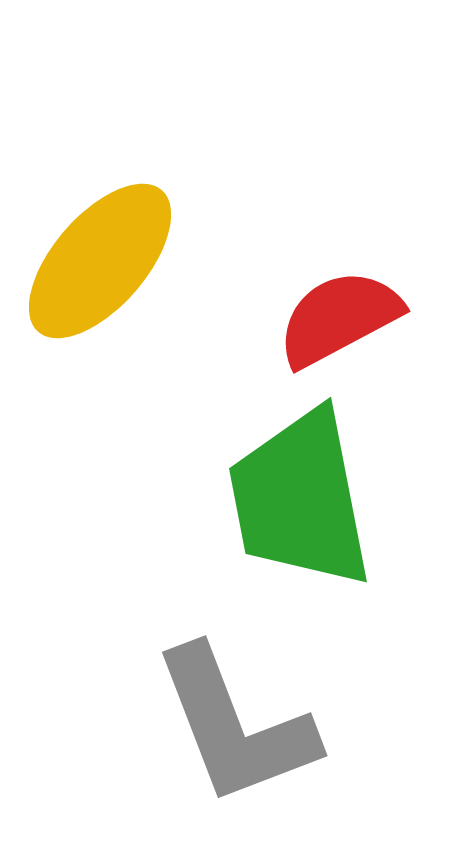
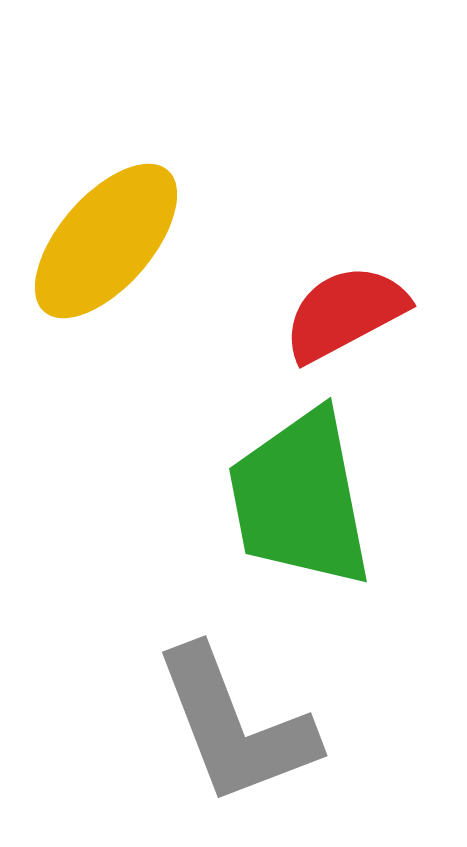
yellow ellipse: moved 6 px right, 20 px up
red semicircle: moved 6 px right, 5 px up
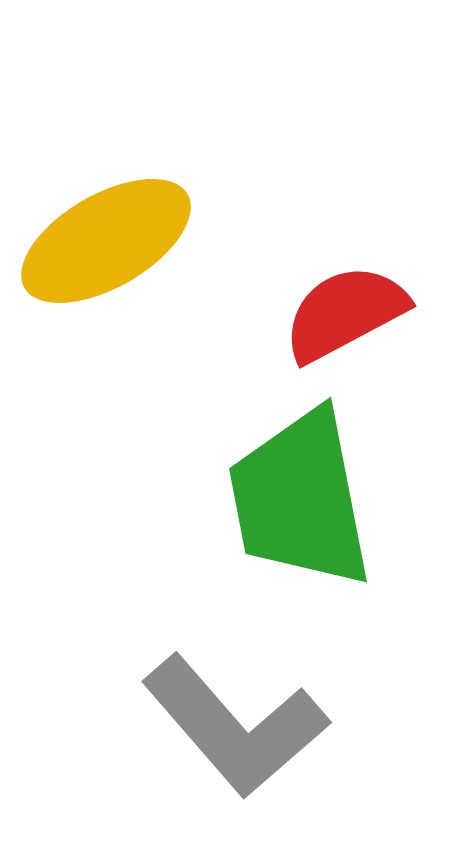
yellow ellipse: rotated 19 degrees clockwise
gray L-shape: rotated 20 degrees counterclockwise
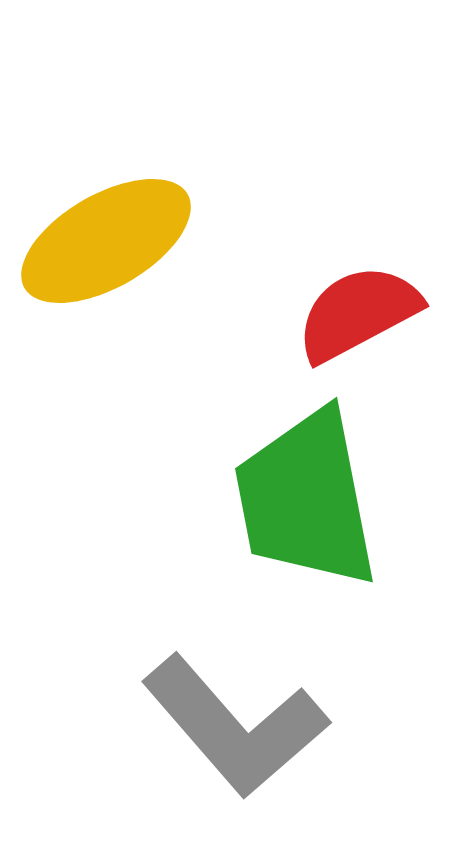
red semicircle: moved 13 px right
green trapezoid: moved 6 px right
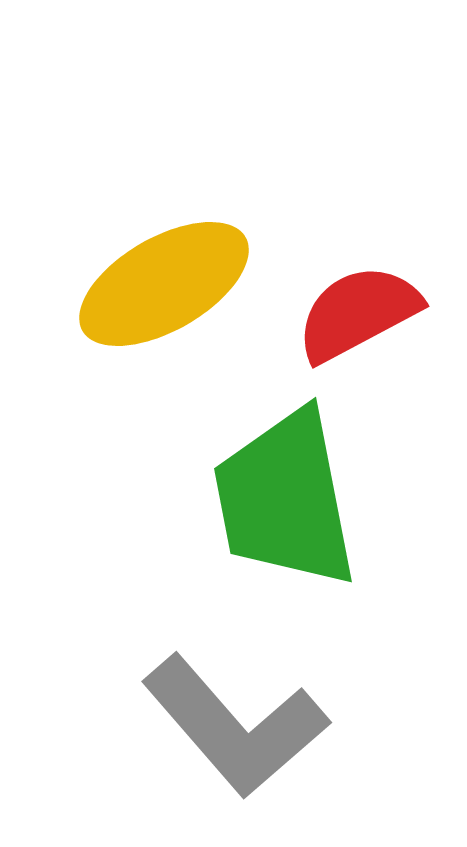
yellow ellipse: moved 58 px right, 43 px down
green trapezoid: moved 21 px left
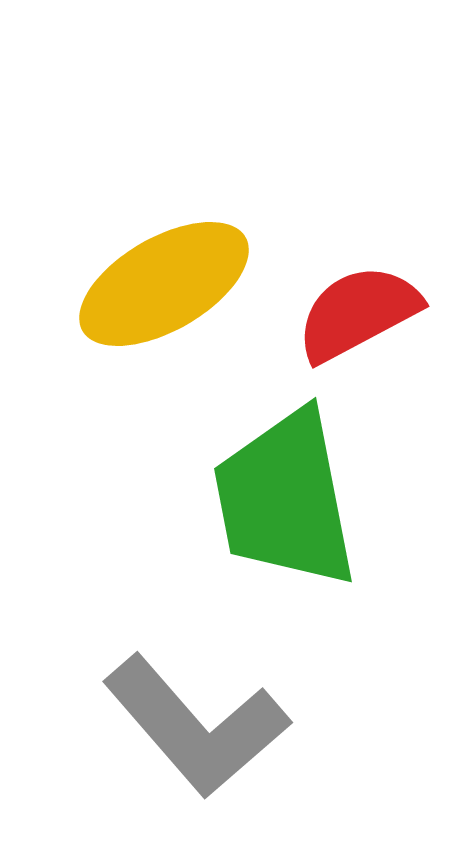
gray L-shape: moved 39 px left
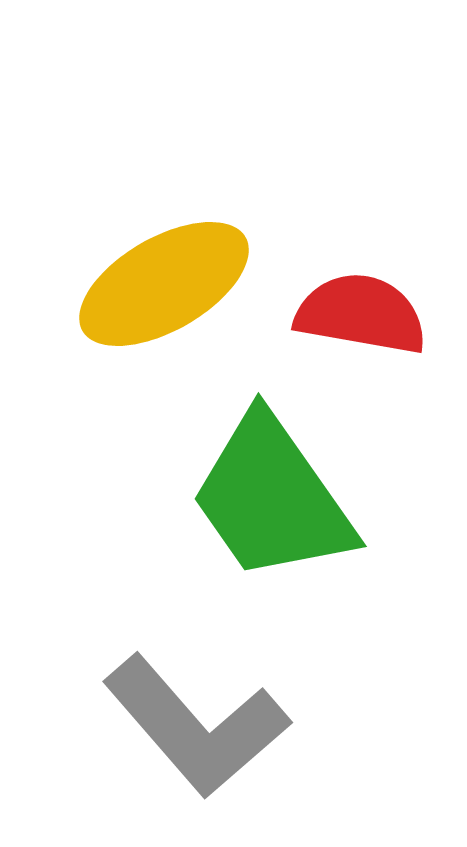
red semicircle: moved 3 px right, 1 px down; rotated 38 degrees clockwise
green trapezoid: moved 13 px left, 1 px up; rotated 24 degrees counterclockwise
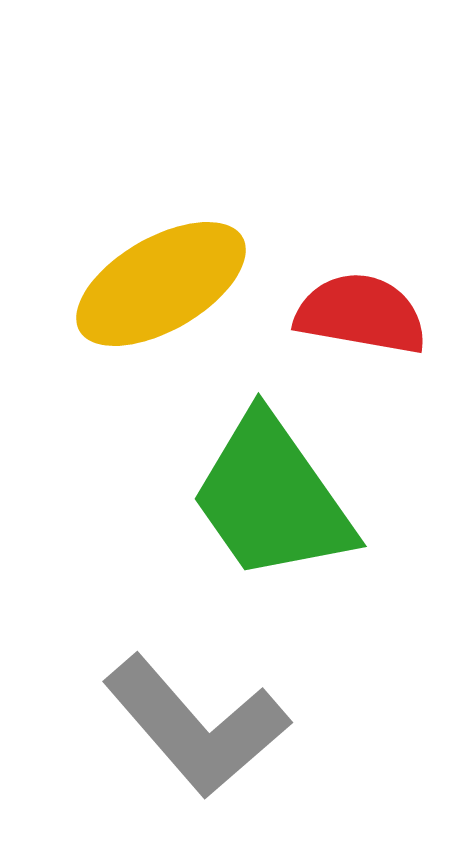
yellow ellipse: moved 3 px left
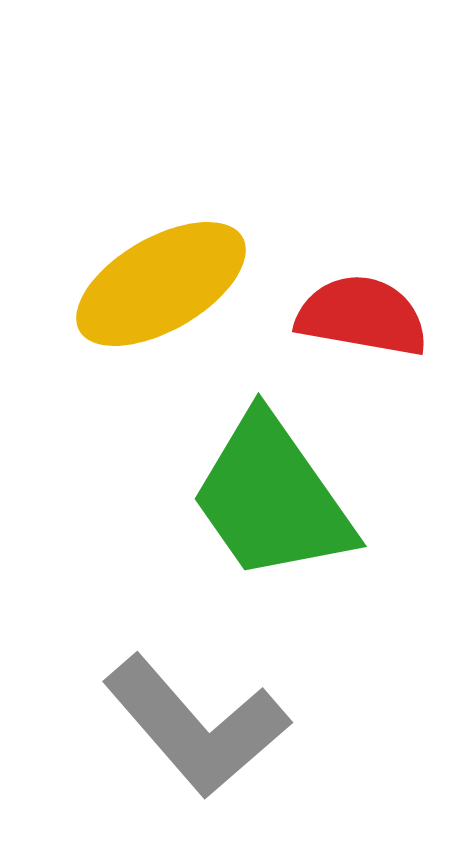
red semicircle: moved 1 px right, 2 px down
